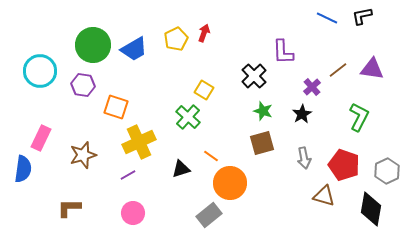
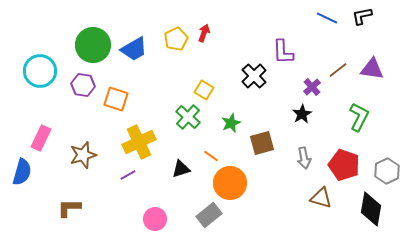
orange square: moved 8 px up
green star: moved 32 px left, 12 px down; rotated 30 degrees clockwise
blue semicircle: moved 1 px left, 3 px down; rotated 8 degrees clockwise
brown triangle: moved 3 px left, 2 px down
pink circle: moved 22 px right, 6 px down
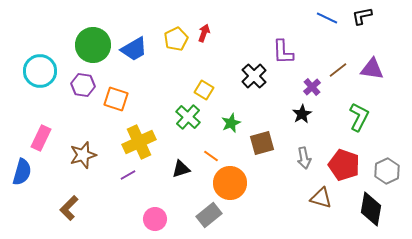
brown L-shape: rotated 45 degrees counterclockwise
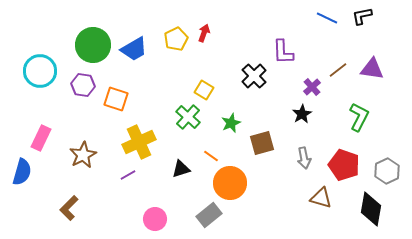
brown star: rotated 12 degrees counterclockwise
